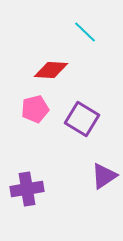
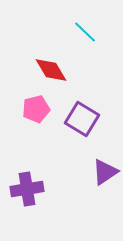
red diamond: rotated 56 degrees clockwise
pink pentagon: moved 1 px right
purple triangle: moved 1 px right, 4 px up
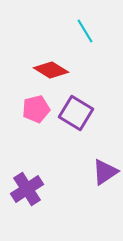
cyan line: moved 1 px up; rotated 15 degrees clockwise
red diamond: rotated 28 degrees counterclockwise
purple square: moved 6 px left, 6 px up
purple cross: rotated 24 degrees counterclockwise
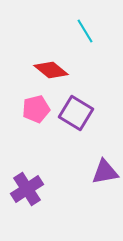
red diamond: rotated 8 degrees clockwise
purple triangle: rotated 24 degrees clockwise
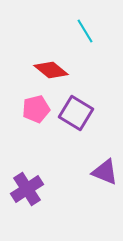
purple triangle: rotated 32 degrees clockwise
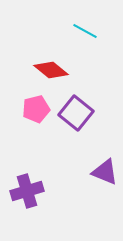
cyan line: rotated 30 degrees counterclockwise
purple square: rotated 8 degrees clockwise
purple cross: moved 2 px down; rotated 16 degrees clockwise
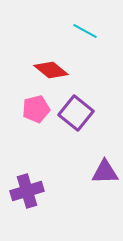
purple triangle: rotated 24 degrees counterclockwise
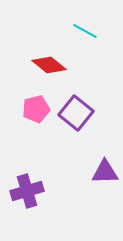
red diamond: moved 2 px left, 5 px up
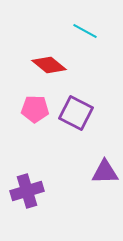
pink pentagon: moved 1 px left; rotated 16 degrees clockwise
purple square: rotated 12 degrees counterclockwise
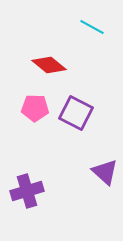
cyan line: moved 7 px right, 4 px up
pink pentagon: moved 1 px up
purple triangle: rotated 44 degrees clockwise
